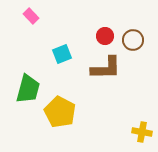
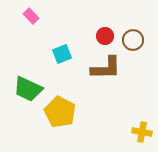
green trapezoid: rotated 100 degrees clockwise
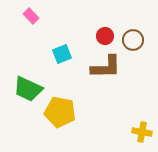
brown L-shape: moved 1 px up
yellow pentagon: rotated 16 degrees counterclockwise
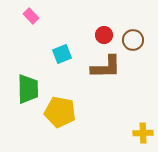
red circle: moved 1 px left, 1 px up
green trapezoid: rotated 116 degrees counterclockwise
yellow cross: moved 1 px right, 1 px down; rotated 12 degrees counterclockwise
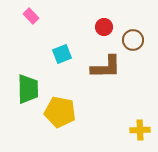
red circle: moved 8 px up
yellow cross: moved 3 px left, 3 px up
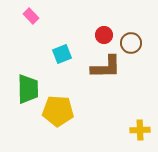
red circle: moved 8 px down
brown circle: moved 2 px left, 3 px down
yellow pentagon: moved 2 px left, 1 px up; rotated 8 degrees counterclockwise
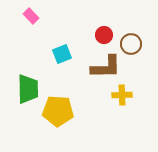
brown circle: moved 1 px down
yellow cross: moved 18 px left, 35 px up
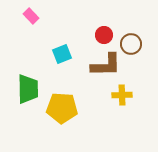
brown L-shape: moved 2 px up
yellow pentagon: moved 4 px right, 3 px up
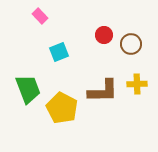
pink rectangle: moved 9 px right
cyan square: moved 3 px left, 2 px up
brown L-shape: moved 3 px left, 26 px down
green trapezoid: rotated 20 degrees counterclockwise
yellow cross: moved 15 px right, 11 px up
yellow pentagon: rotated 24 degrees clockwise
